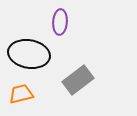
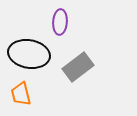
gray rectangle: moved 13 px up
orange trapezoid: rotated 90 degrees counterclockwise
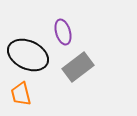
purple ellipse: moved 3 px right, 10 px down; rotated 20 degrees counterclockwise
black ellipse: moved 1 px left, 1 px down; rotated 15 degrees clockwise
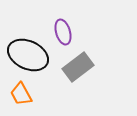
orange trapezoid: rotated 15 degrees counterclockwise
